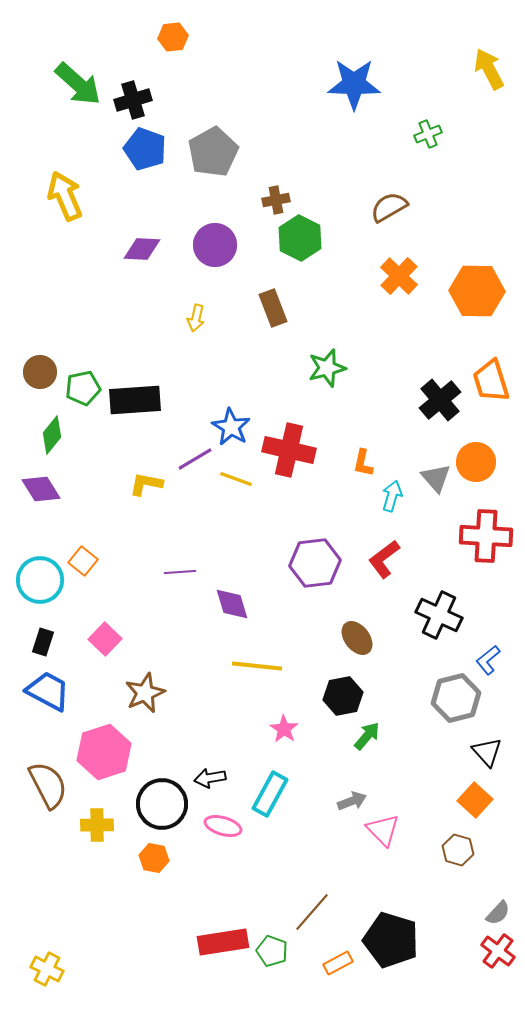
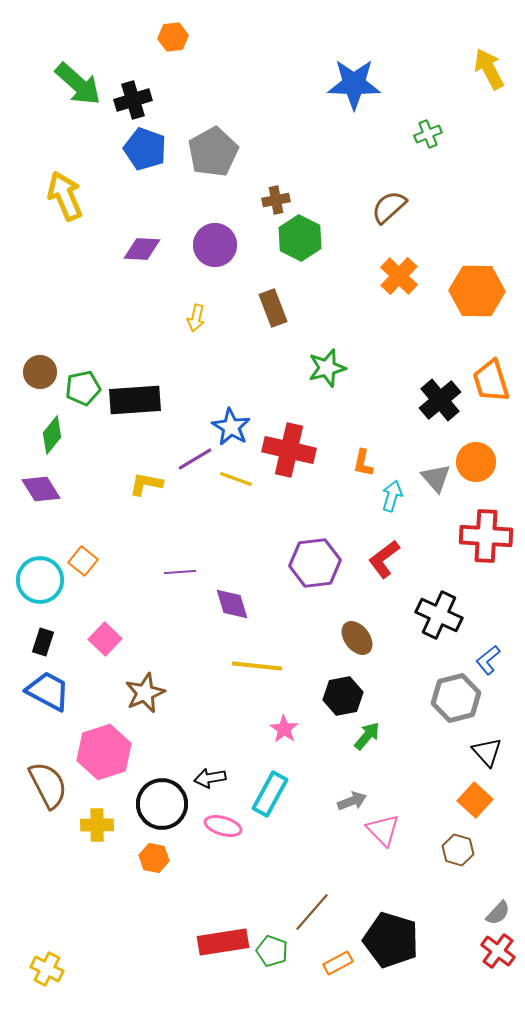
brown semicircle at (389, 207): rotated 12 degrees counterclockwise
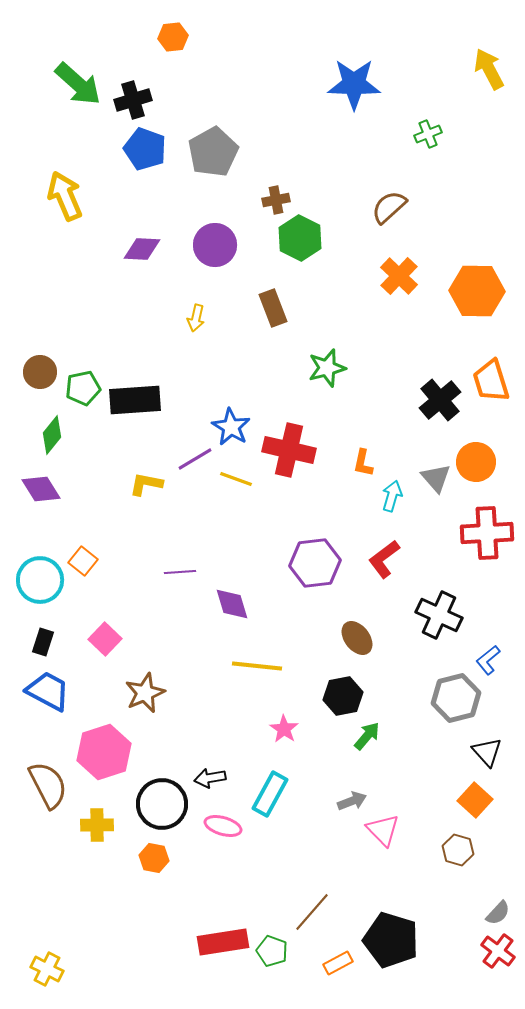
red cross at (486, 536): moved 1 px right, 3 px up; rotated 6 degrees counterclockwise
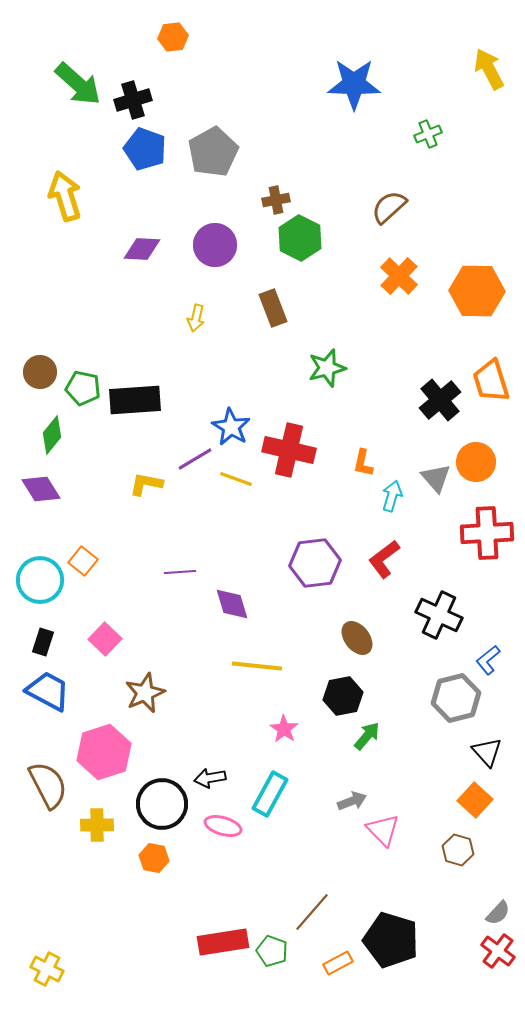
yellow arrow at (65, 196): rotated 6 degrees clockwise
green pentagon at (83, 388): rotated 24 degrees clockwise
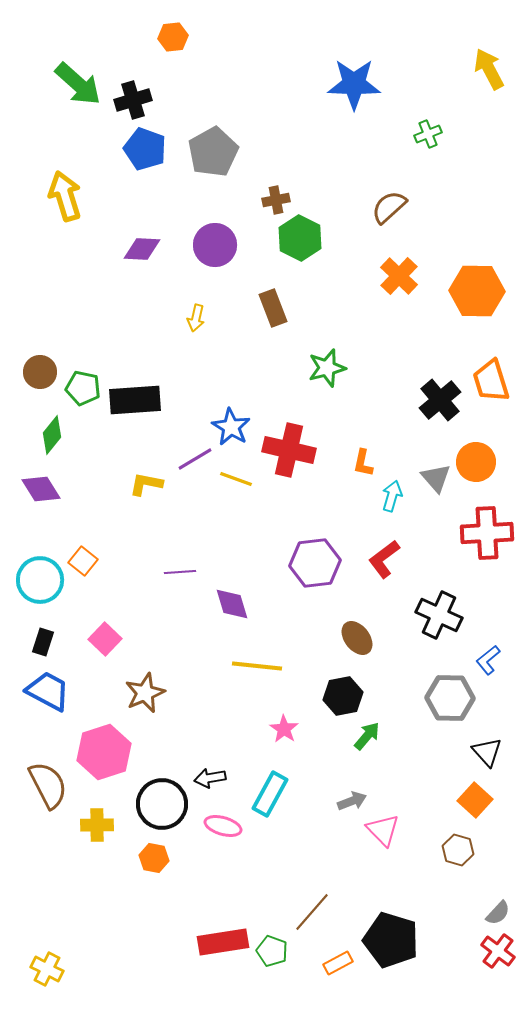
gray hexagon at (456, 698): moved 6 px left; rotated 15 degrees clockwise
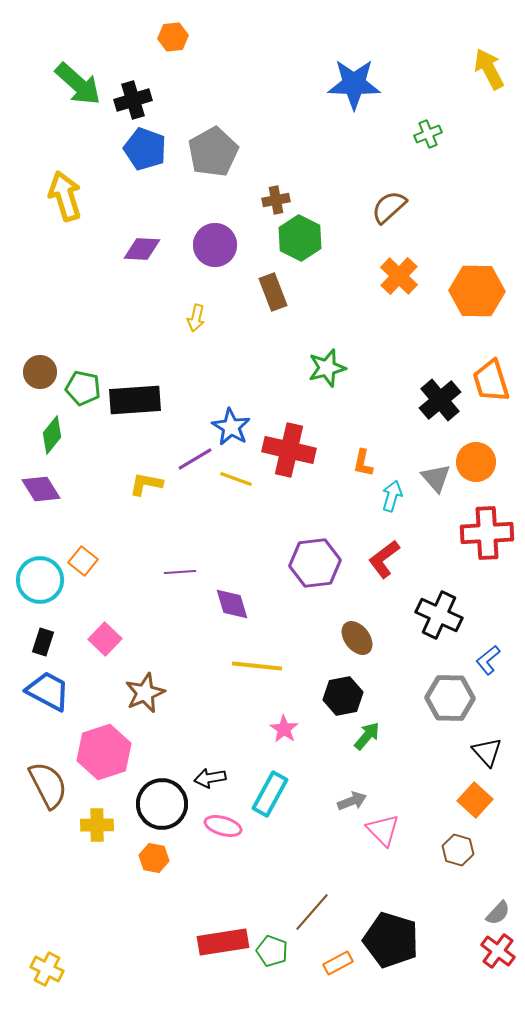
brown rectangle at (273, 308): moved 16 px up
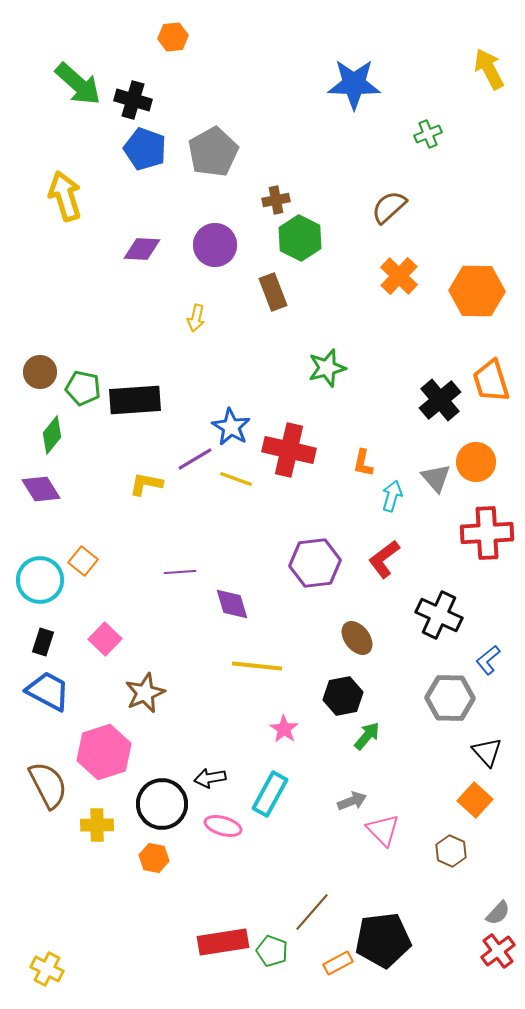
black cross at (133, 100): rotated 33 degrees clockwise
brown hexagon at (458, 850): moved 7 px left, 1 px down; rotated 8 degrees clockwise
black pentagon at (391, 940): moved 8 px left; rotated 24 degrees counterclockwise
red cross at (498, 951): rotated 16 degrees clockwise
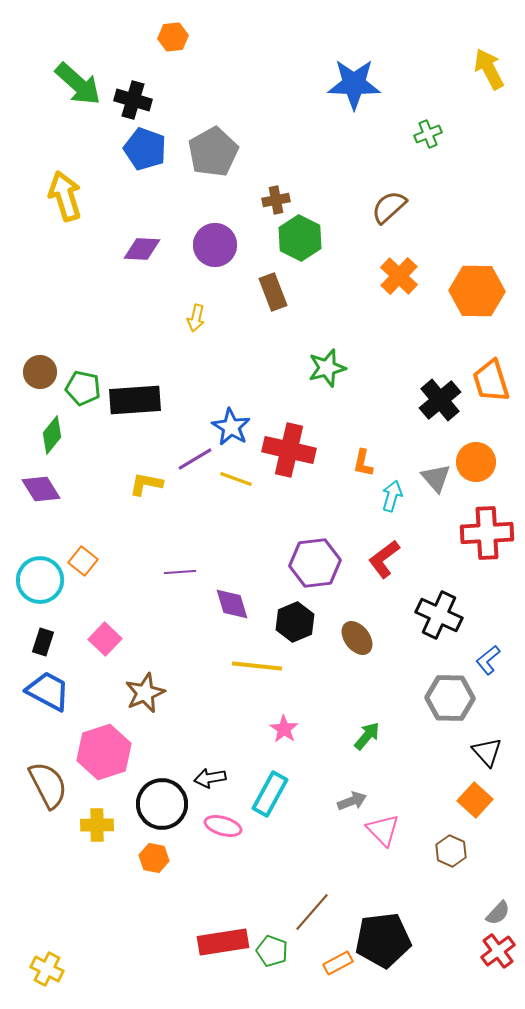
black hexagon at (343, 696): moved 48 px left, 74 px up; rotated 12 degrees counterclockwise
